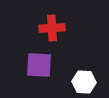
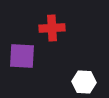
purple square: moved 17 px left, 9 px up
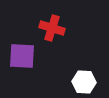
red cross: rotated 20 degrees clockwise
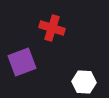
purple square: moved 6 px down; rotated 24 degrees counterclockwise
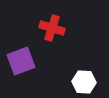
purple square: moved 1 px left, 1 px up
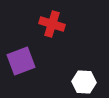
red cross: moved 4 px up
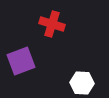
white hexagon: moved 2 px left, 1 px down
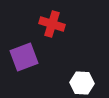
purple square: moved 3 px right, 4 px up
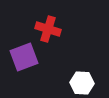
red cross: moved 4 px left, 5 px down
